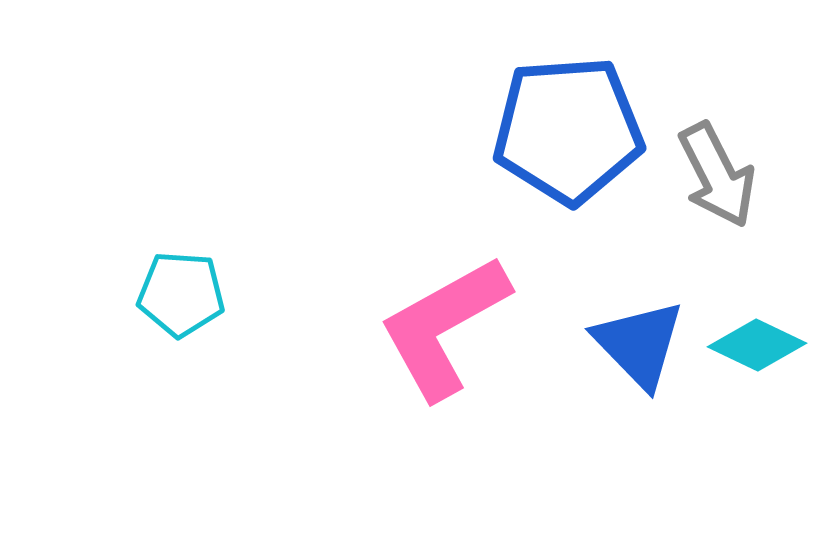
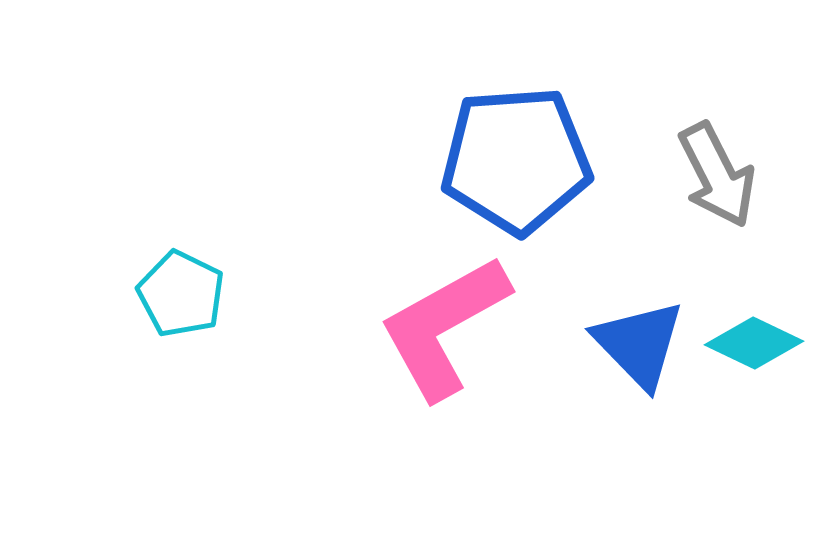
blue pentagon: moved 52 px left, 30 px down
cyan pentagon: rotated 22 degrees clockwise
cyan diamond: moved 3 px left, 2 px up
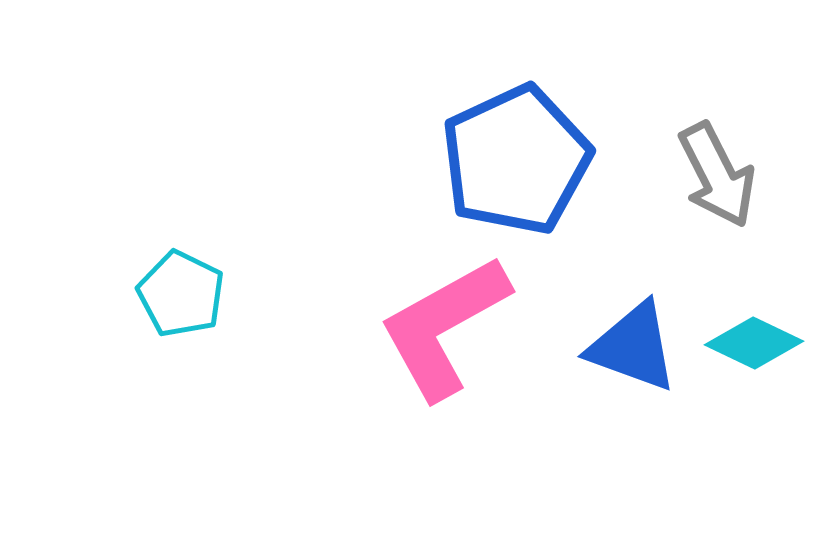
blue pentagon: rotated 21 degrees counterclockwise
blue triangle: moved 6 px left, 3 px down; rotated 26 degrees counterclockwise
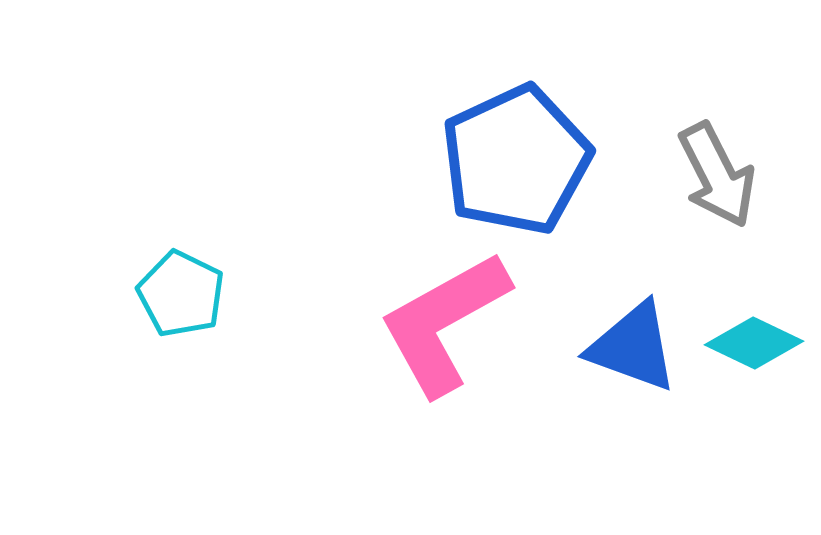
pink L-shape: moved 4 px up
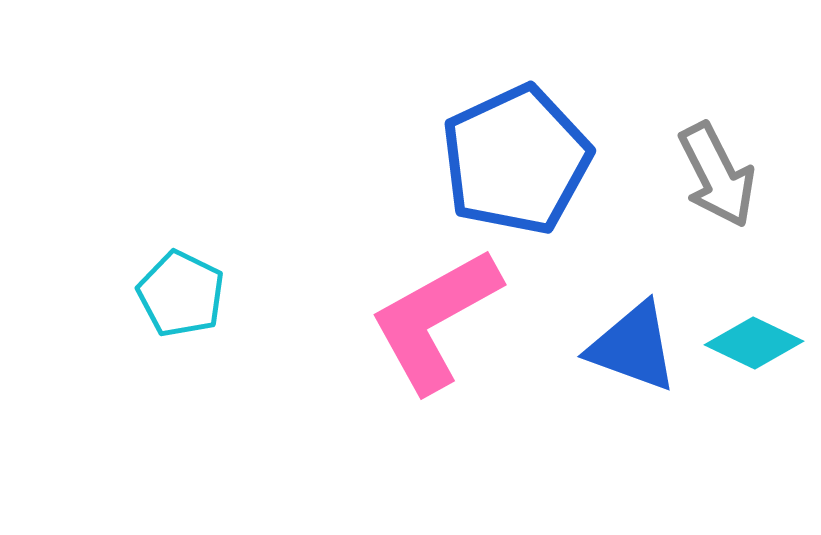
pink L-shape: moved 9 px left, 3 px up
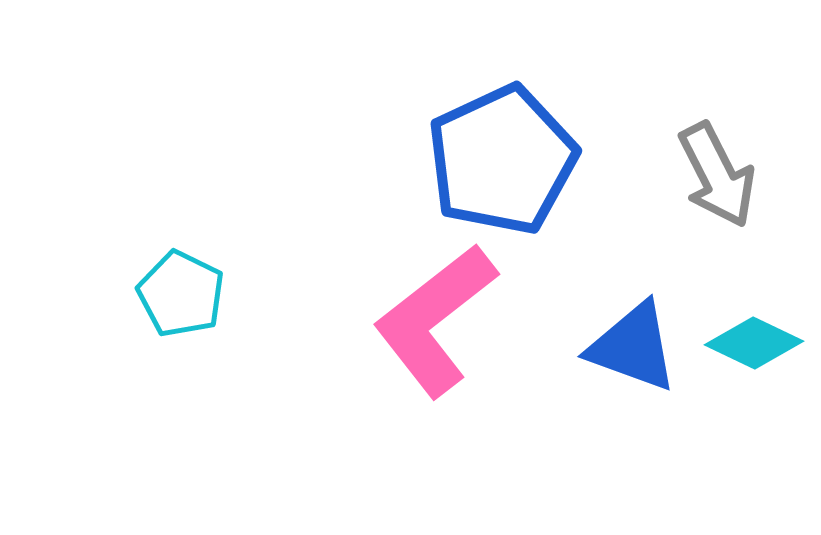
blue pentagon: moved 14 px left
pink L-shape: rotated 9 degrees counterclockwise
